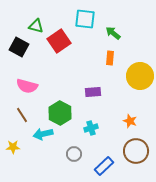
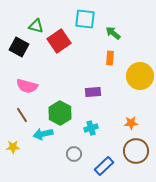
orange star: moved 1 px right, 2 px down; rotated 24 degrees counterclockwise
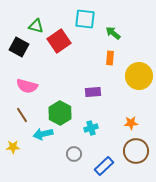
yellow circle: moved 1 px left
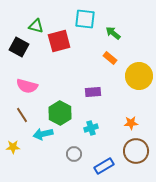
red square: rotated 20 degrees clockwise
orange rectangle: rotated 56 degrees counterclockwise
blue rectangle: rotated 12 degrees clockwise
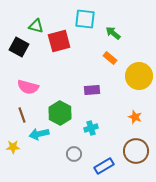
pink semicircle: moved 1 px right, 1 px down
purple rectangle: moved 1 px left, 2 px up
brown line: rotated 14 degrees clockwise
orange star: moved 4 px right, 6 px up; rotated 24 degrees clockwise
cyan arrow: moved 4 px left
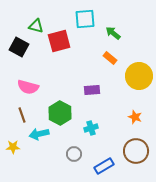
cyan square: rotated 10 degrees counterclockwise
